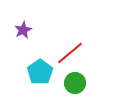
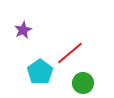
green circle: moved 8 px right
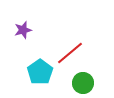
purple star: rotated 12 degrees clockwise
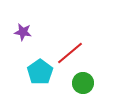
purple star: moved 2 px down; rotated 24 degrees clockwise
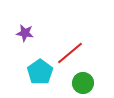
purple star: moved 2 px right, 1 px down
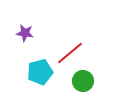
cyan pentagon: rotated 20 degrees clockwise
green circle: moved 2 px up
